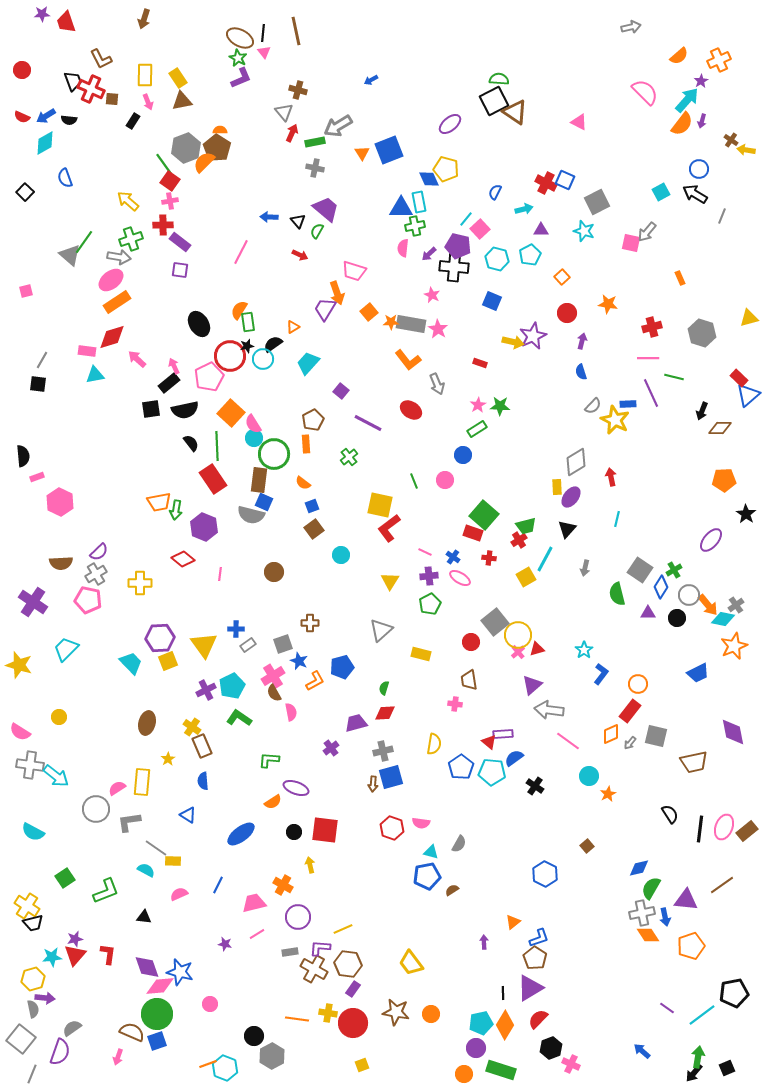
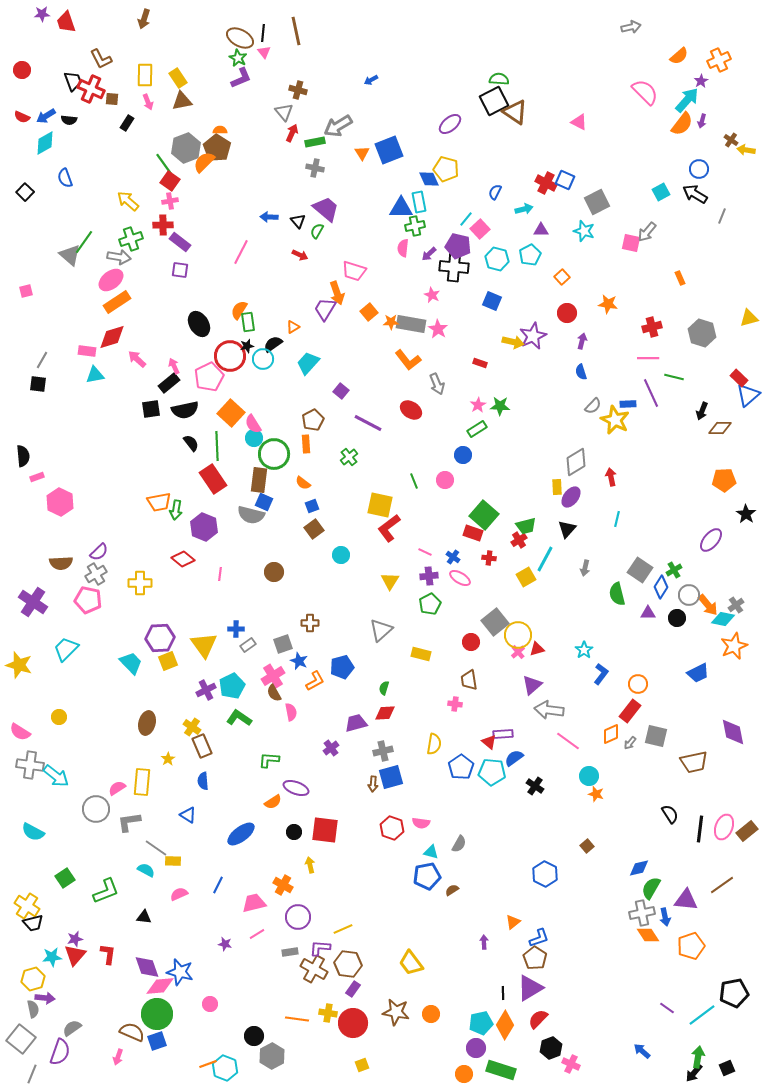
black rectangle at (133, 121): moved 6 px left, 2 px down
orange star at (608, 794): moved 12 px left; rotated 28 degrees counterclockwise
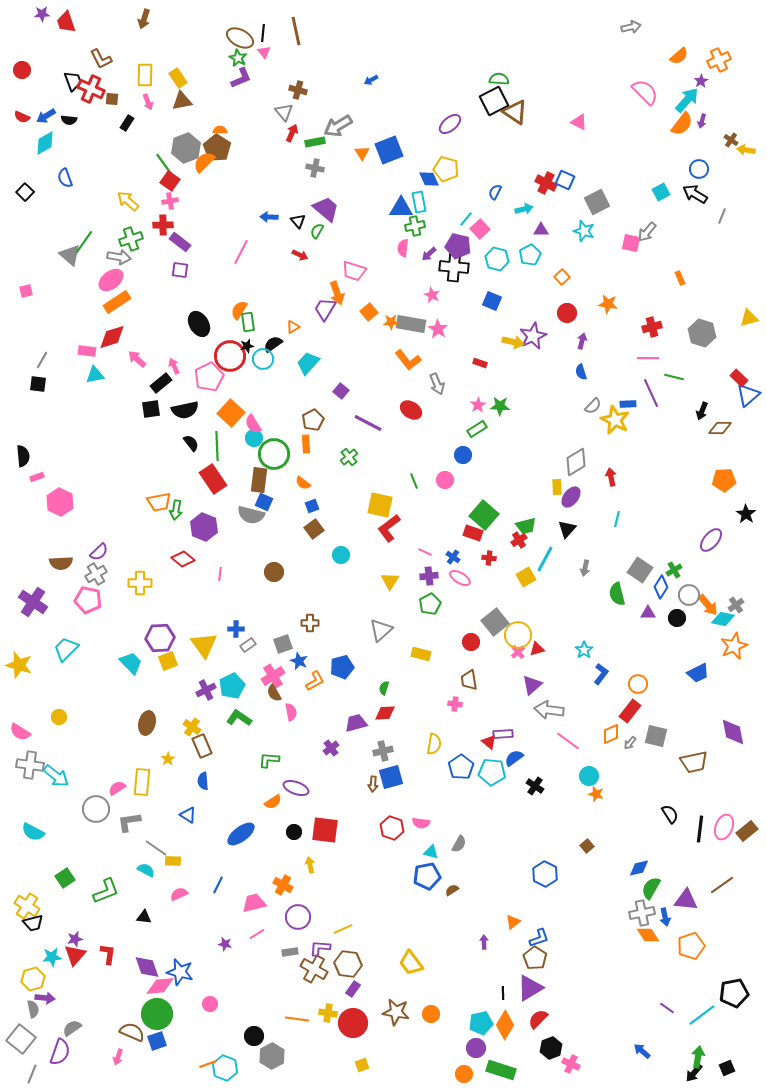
black rectangle at (169, 383): moved 8 px left
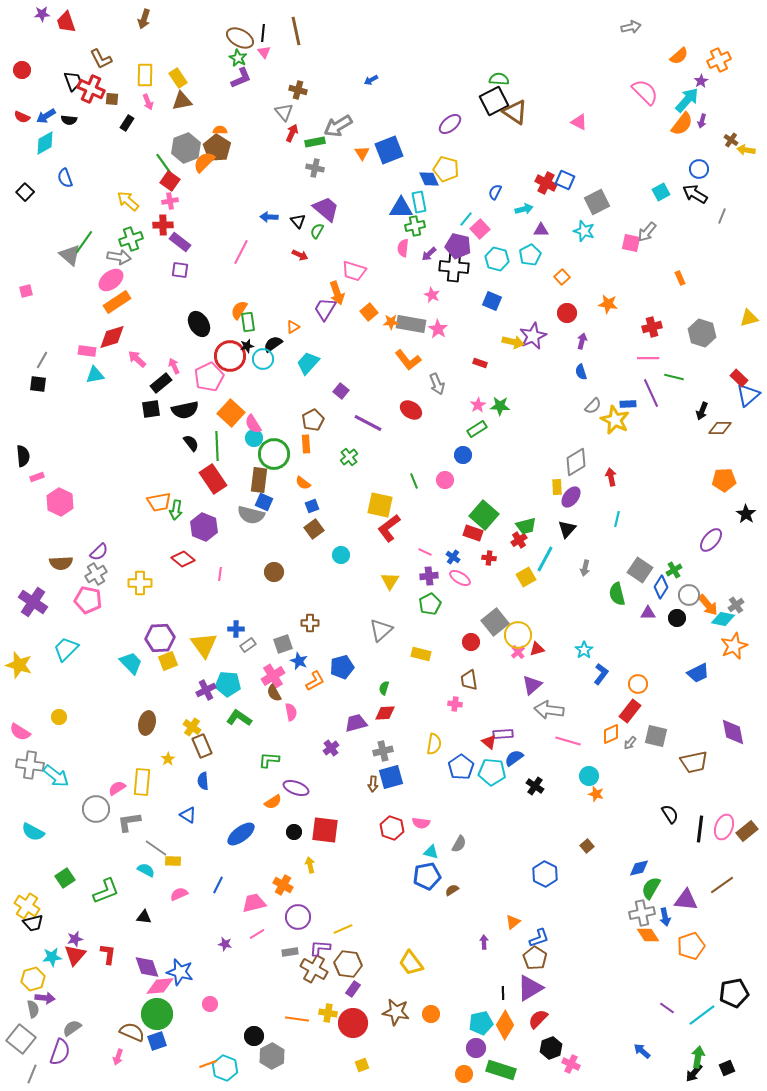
cyan pentagon at (232, 686): moved 4 px left, 2 px up; rotated 30 degrees clockwise
pink line at (568, 741): rotated 20 degrees counterclockwise
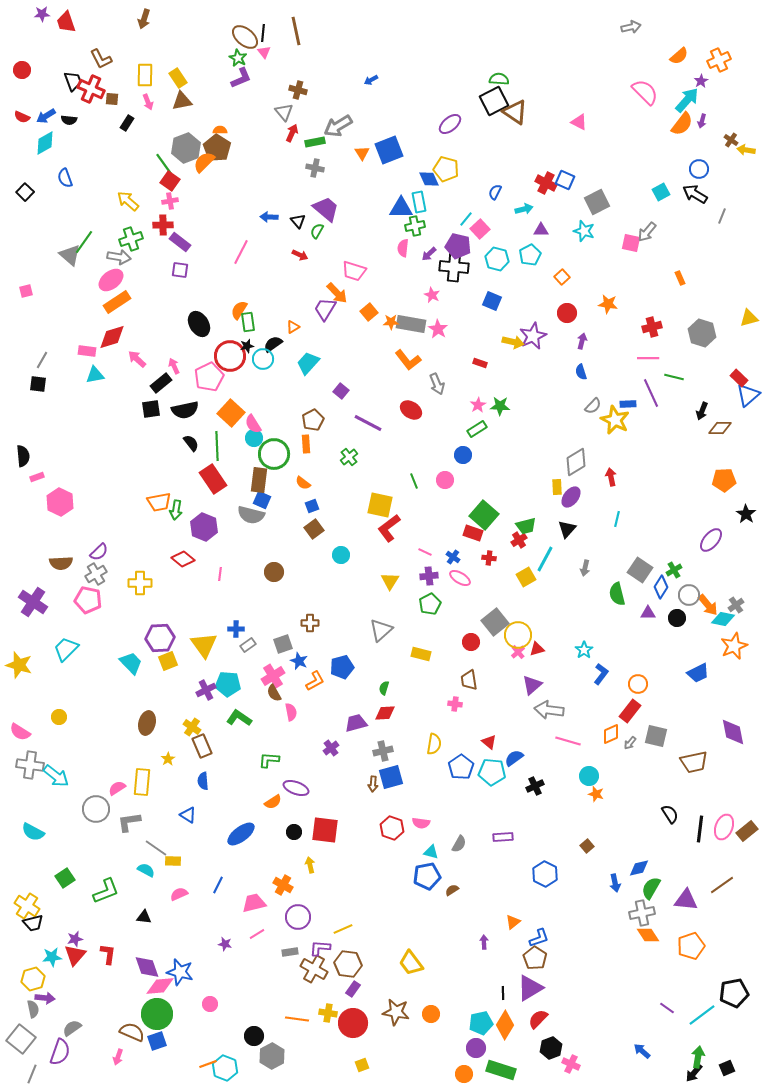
brown ellipse at (240, 38): moved 5 px right, 1 px up; rotated 12 degrees clockwise
orange arrow at (337, 293): rotated 25 degrees counterclockwise
blue square at (264, 502): moved 2 px left, 2 px up
purple rectangle at (503, 734): moved 103 px down
black cross at (535, 786): rotated 30 degrees clockwise
blue arrow at (665, 917): moved 50 px left, 34 px up
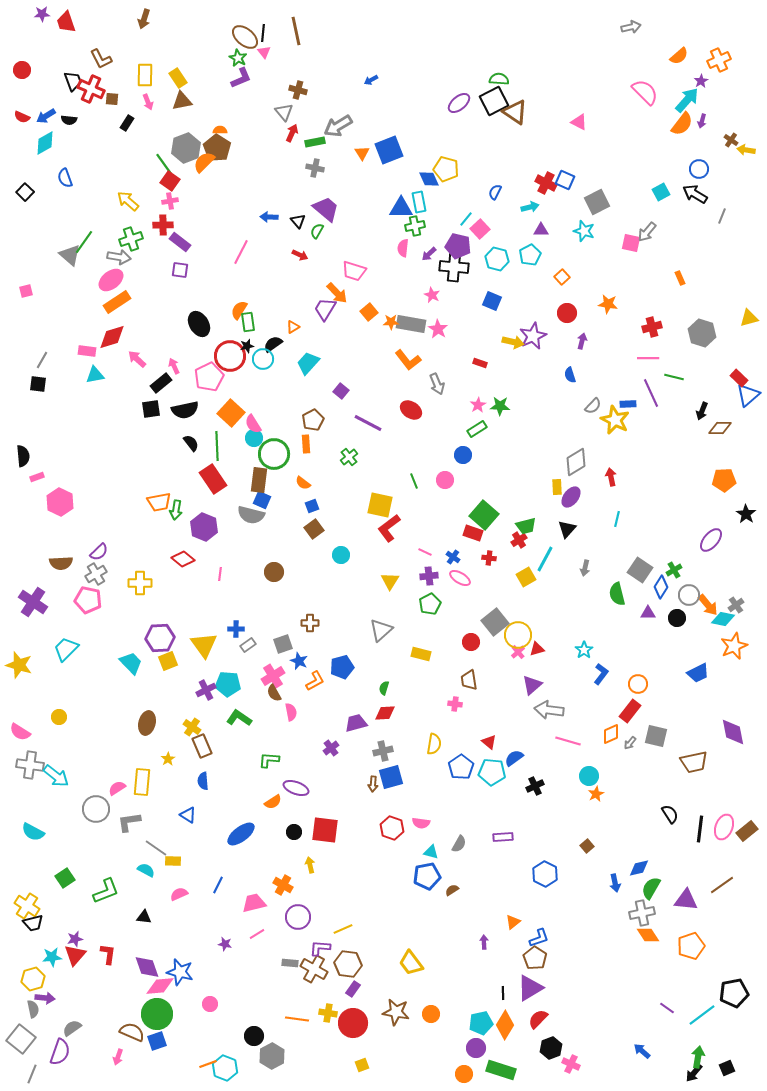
purple ellipse at (450, 124): moved 9 px right, 21 px up
cyan arrow at (524, 209): moved 6 px right, 2 px up
blue semicircle at (581, 372): moved 11 px left, 3 px down
orange star at (596, 794): rotated 28 degrees clockwise
gray rectangle at (290, 952): moved 11 px down; rotated 14 degrees clockwise
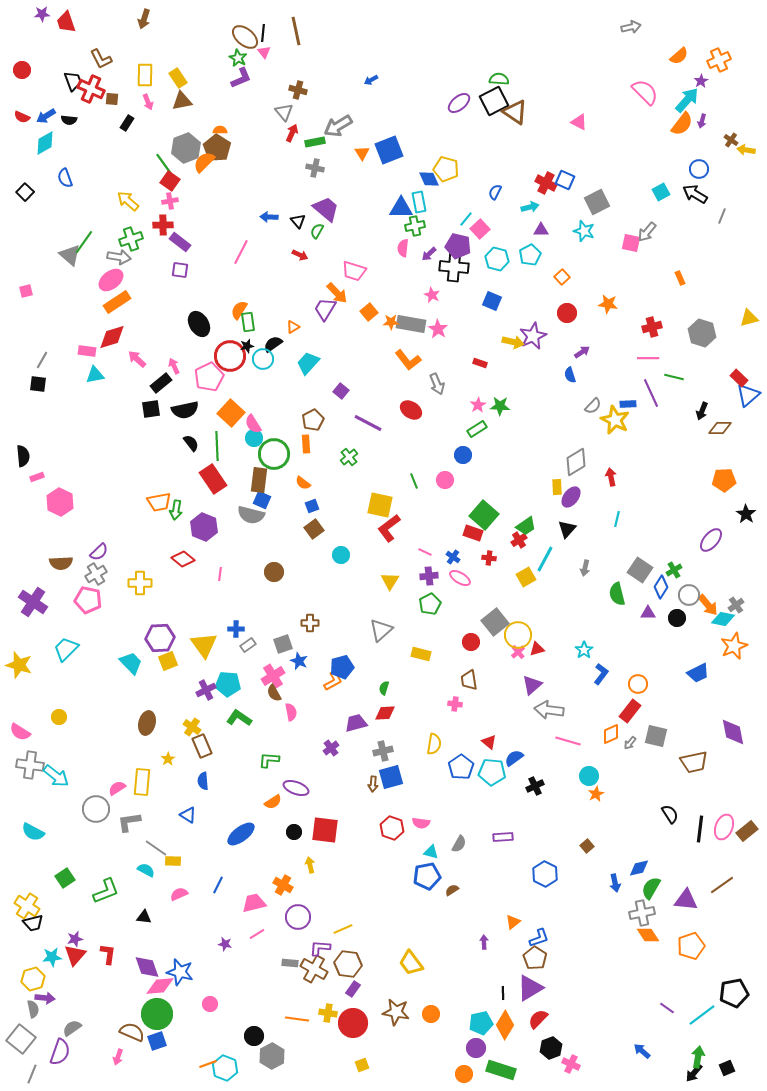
purple arrow at (582, 341): moved 11 px down; rotated 42 degrees clockwise
green trapezoid at (526, 526): rotated 20 degrees counterclockwise
orange L-shape at (315, 681): moved 18 px right
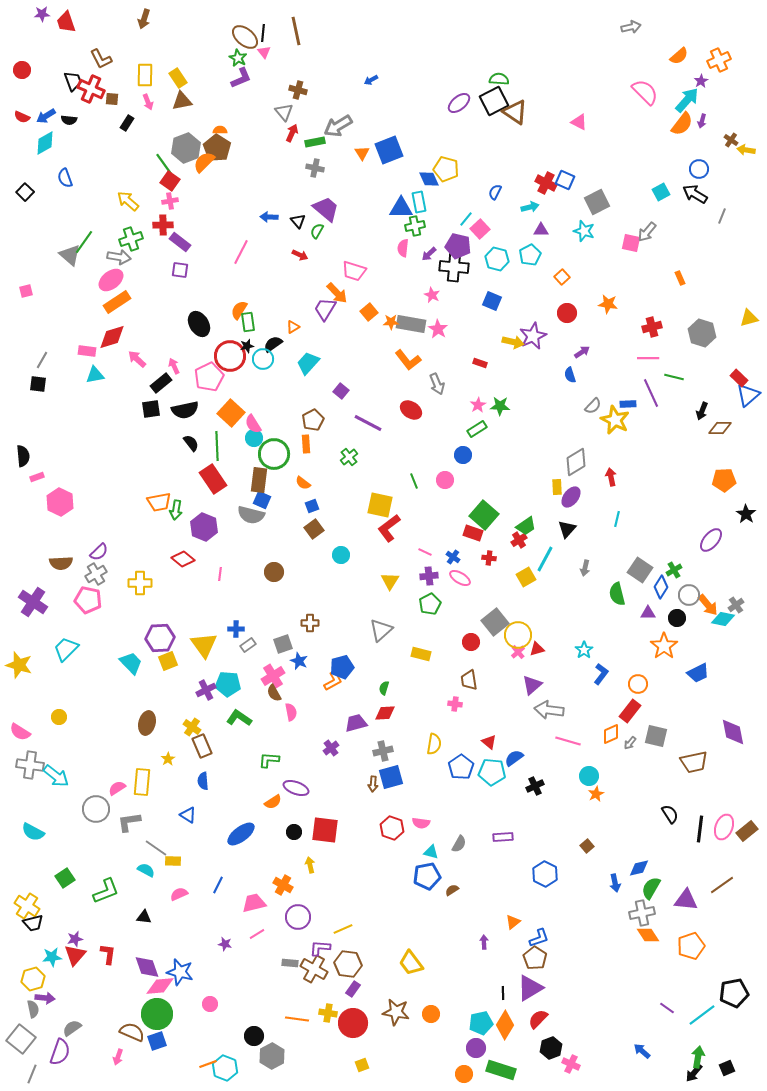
orange star at (734, 646): moved 70 px left; rotated 12 degrees counterclockwise
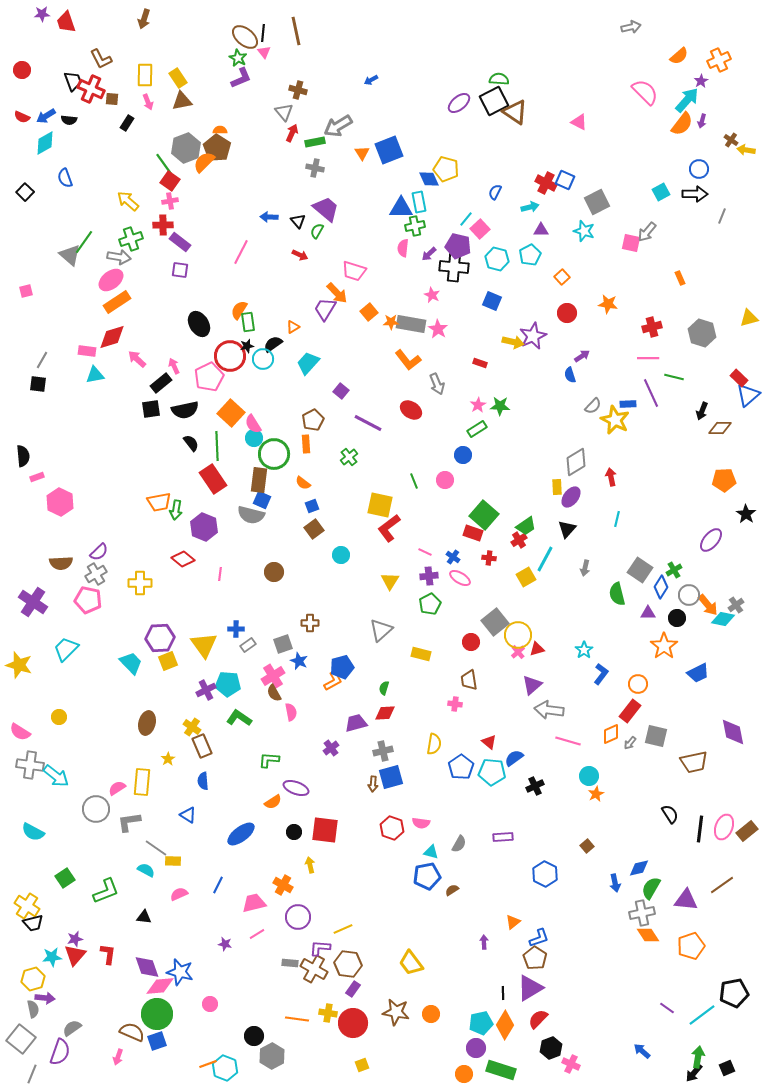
black arrow at (695, 194): rotated 150 degrees clockwise
purple arrow at (582, 352): moved 4 px down
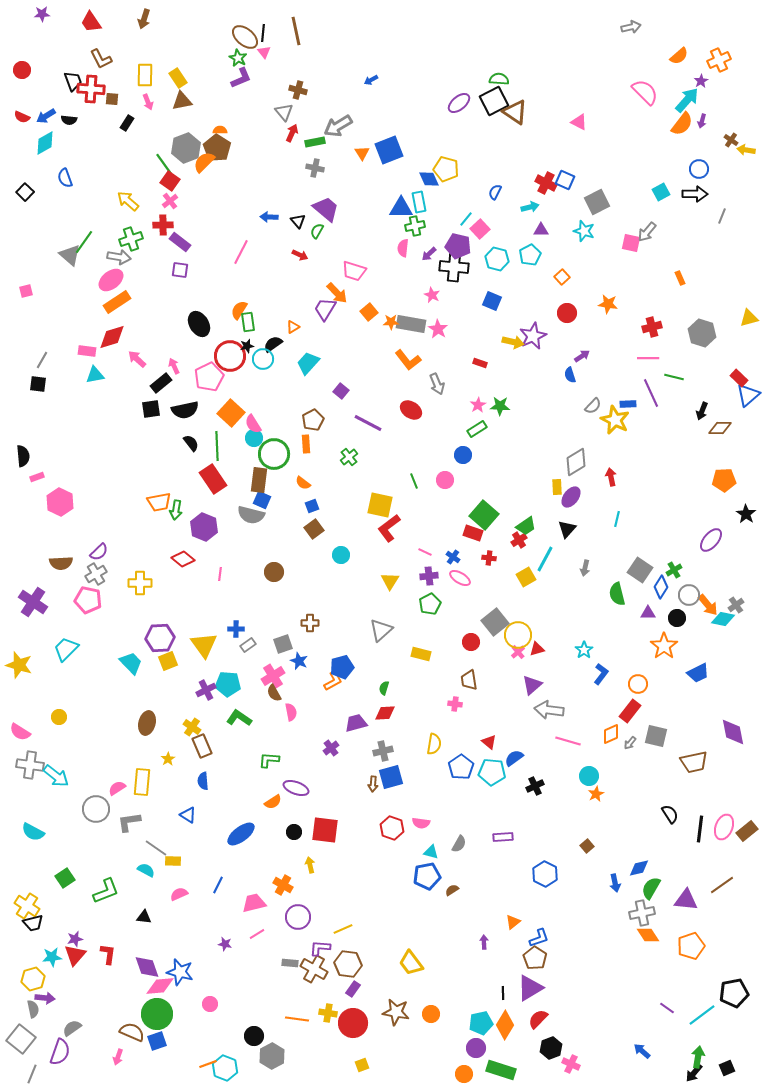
red trapezoid at (66, 22): moved 25 px right; rotated 15 degrees counterclockwise
red cross at (91, 89): rotated 20 degrees counterclockwise
pink cross at (170, 201): rotated 28 degrees counterclockwise
